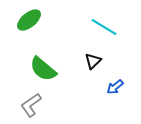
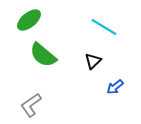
green semicircle: moved 14 px up
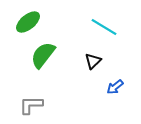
green ellipse: moved 1 px left, 2 px down
green semicircle: rotated 88 degrees clockwise
gray L-shape: rotated 35 degrees clockwise
